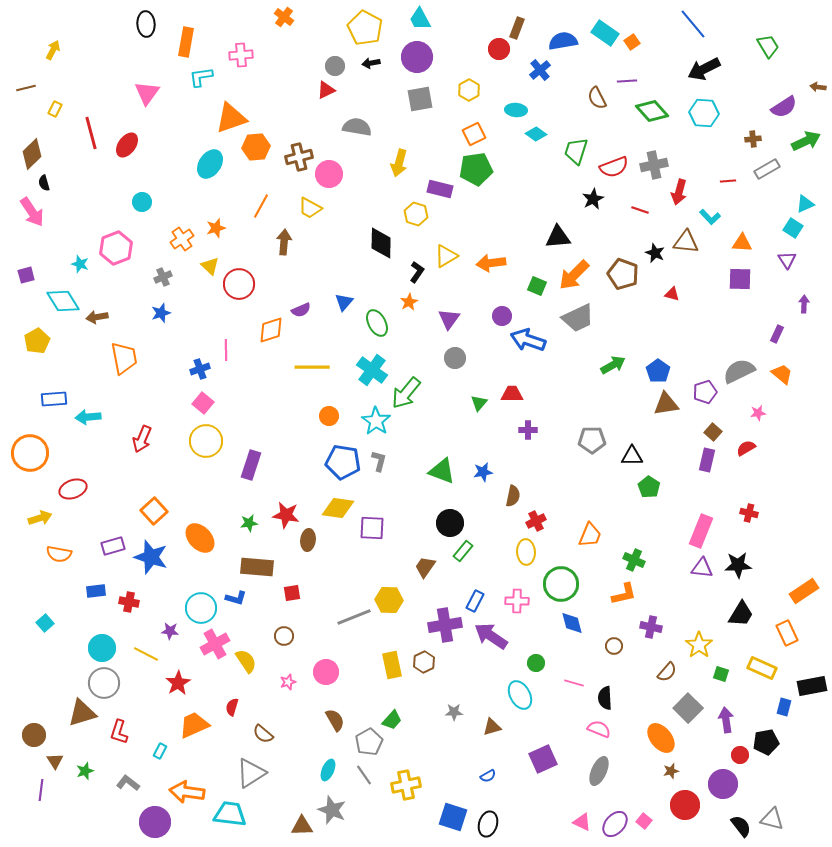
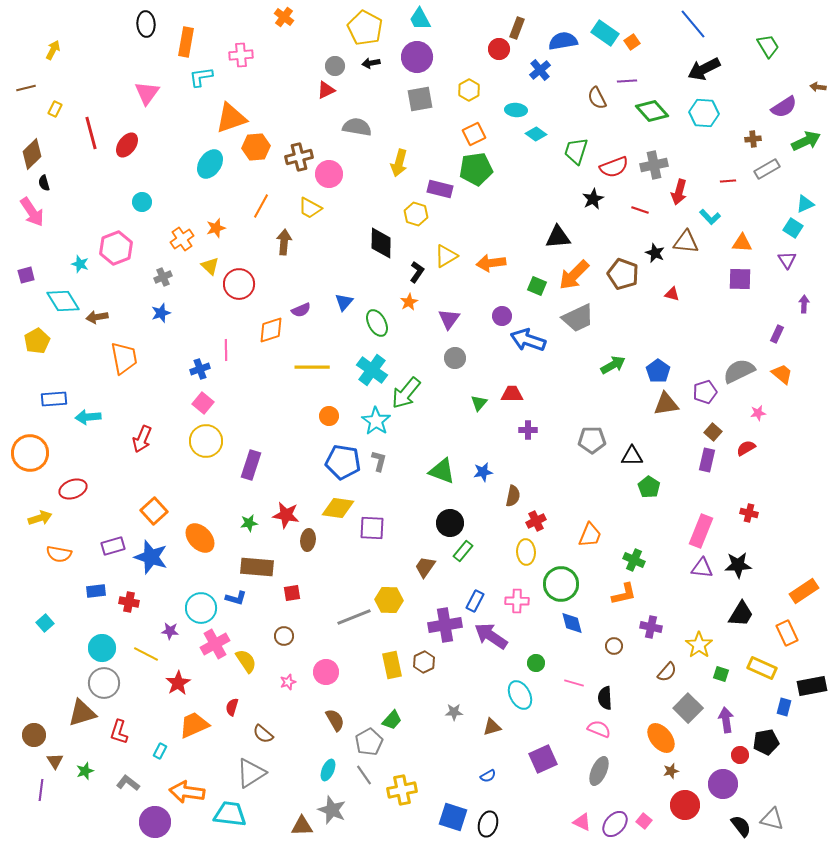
yellow cross at (406, 785): moved 4 px left, 5 px down
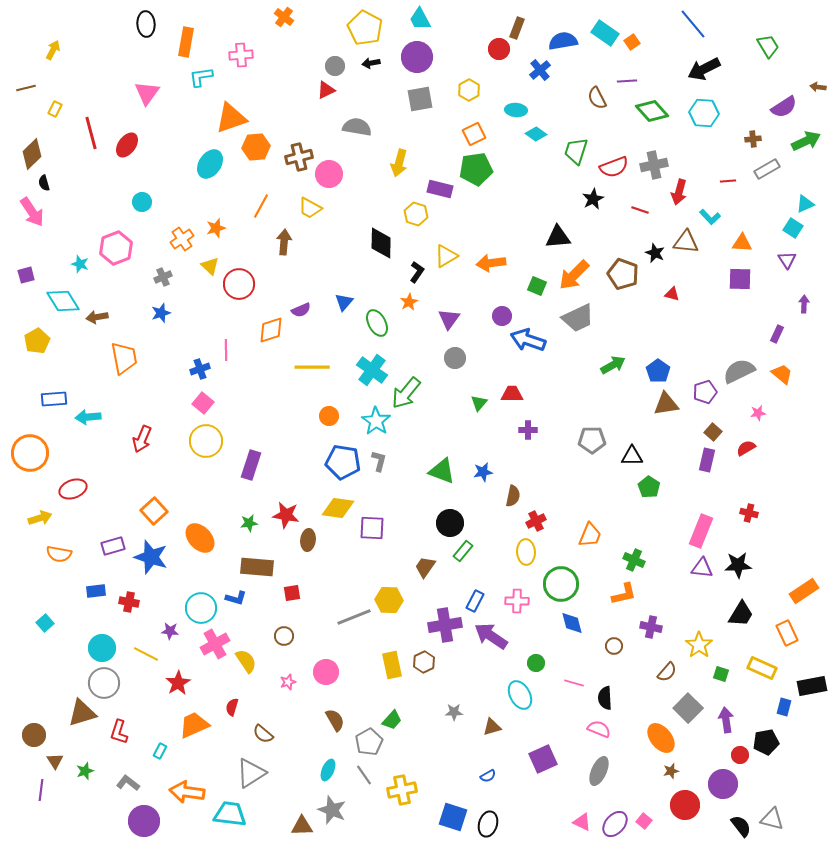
purple circle at (155, 822): moved 11 px left, 1 px up
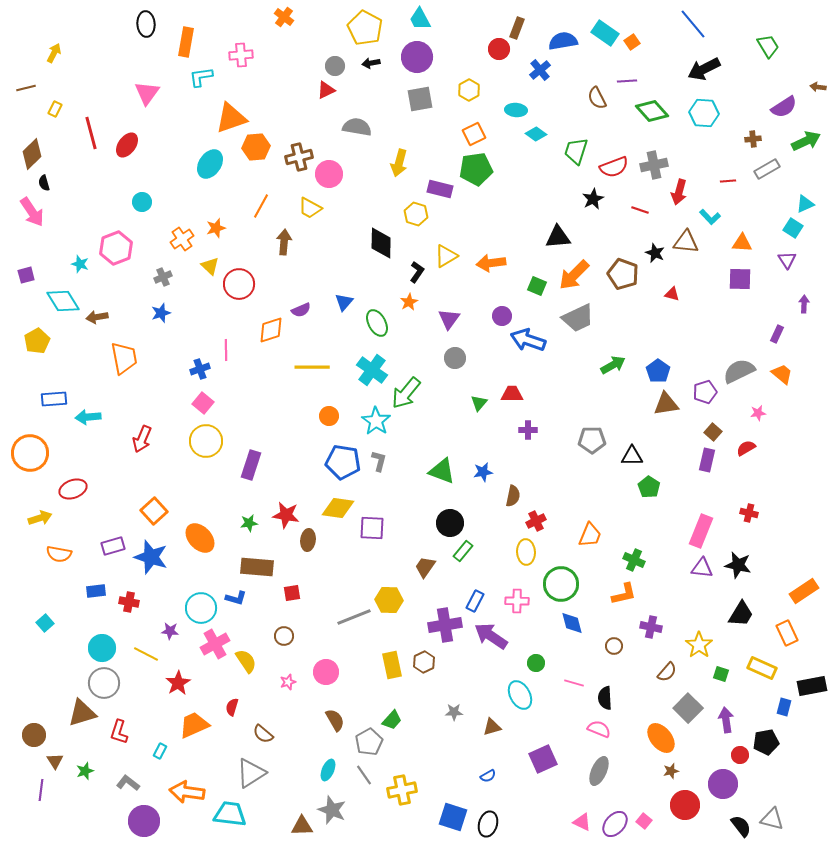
yellow arrow at (53, 50): moved 1 px right, 3 px down
black star at (738, 565): rotated 16 degrees clockwise
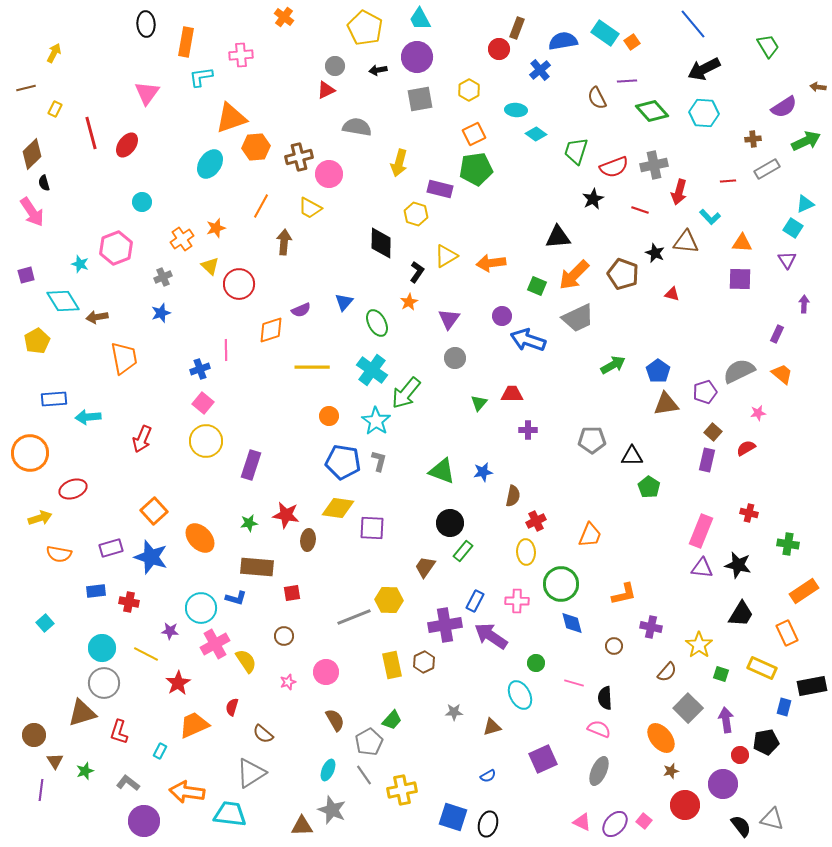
black arrow at (371, 63): moved 7 px right, 7 px down
purple rectangle at (113, 546): moved 2 px left, 2 px down
green cross at (634, 560): moved 154 px right, 16 px up; rotated 15 degrees counterclockwise
